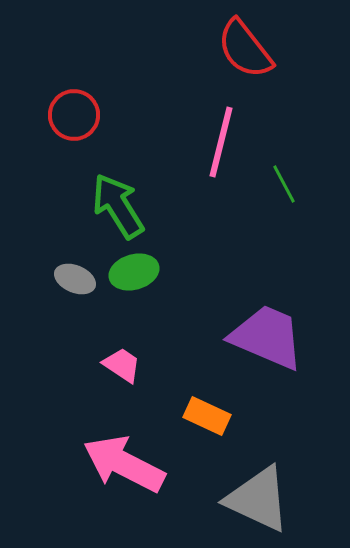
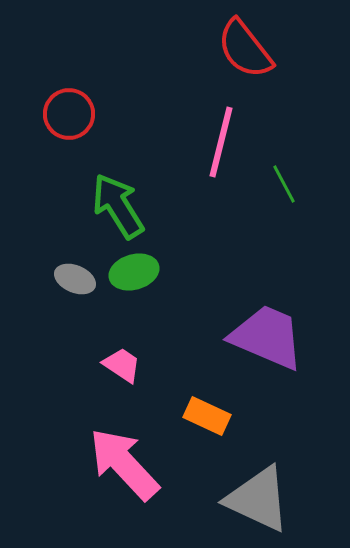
red circle: moved 5 px left, 1 px up
pink arrow: rotated 20 degrees clockwise
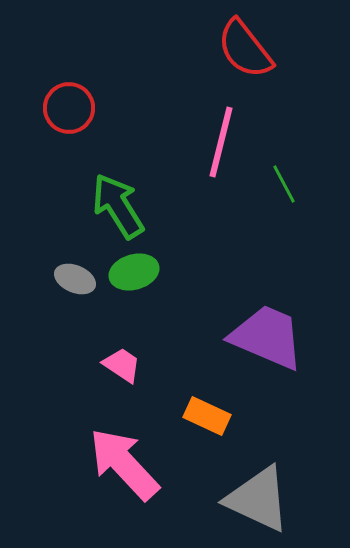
red circle: moved 6 px up
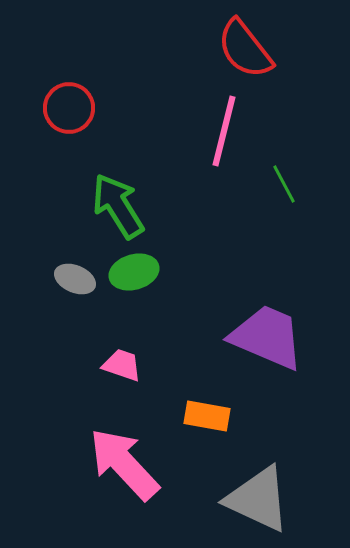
pink line: moved 3 px right, 11 px up
pink trapezoid: rotated 15 degrees counterclockwise
orange rectangle: rotated 15 degrees counterclockwise
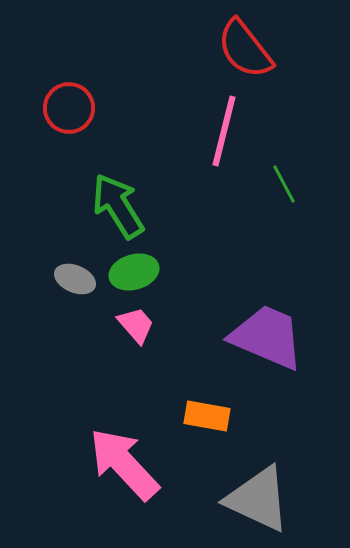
pink trapezoid: moved 14 px right, 40 px up; rotated 30 degrees clockwise
